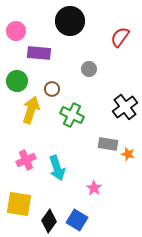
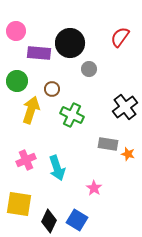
black circle: moved 22 px down
black diamond: rotated 10 degrees counterclockwise
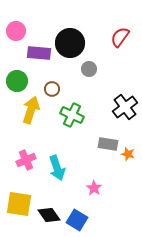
black diamond: moved 6 px up; rotated 60 degrees counterclockwise
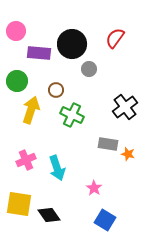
red semicircle: moved 5 px left, 1 px down
black circle: moved 2 px right, 1 px down
brown circle: moved 4 px right, 1 px down
blue square: moved 28 px right
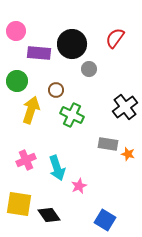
pink star: moved 15 px left, 2 px up; rotated 14 degrees clockwise
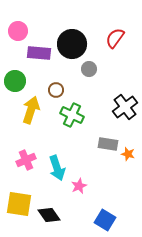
pink circle: moved 2 px right
green circle: moved 2 px left
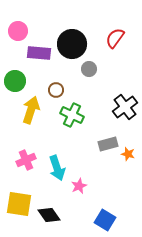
gray rectangle: rotated 24 degrees counterclockwise
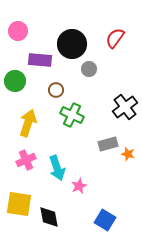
purple rectangle: moved 1 px right, 7 px down
yellow arrow: moved 3 px left, 13 px down
black diamond: moved 2 px down; rotated 25 degrees clockwise
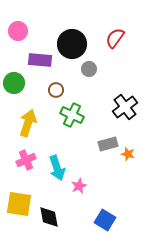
green circle: moved 1 px left, 2 px down
